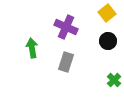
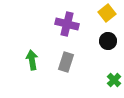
purple cross: moved 1 px right, 3 px up; rotated 10 degrees counterclockwise
green arrow: moved 12 px down
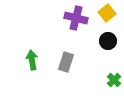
purple cross: moved 9 px right, 6 px up
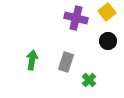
yellow square: moved 1 px up
green arrow: rotated 18 degrees clockwise
green cross: moved 25 px left
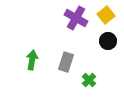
yellow square: moved 1 px left, 3 px down
purple cross: rotated 15 degrees clockwise
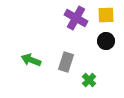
yellow square: rotated 36 degrees clockwise
black circle: moved 2 px left
green arrow: moved 1 px left; rotated 78 degrees counterclockwise
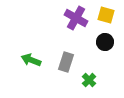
yellow square: rotated 18 degrees clockwise
black circle: moved 1 px left, 1 px down
